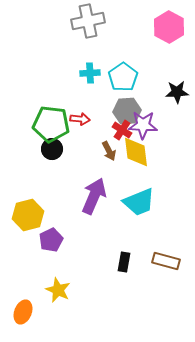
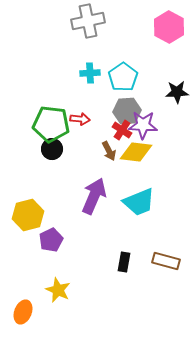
yellow diamond: rotated 76 degrees counterclockwise
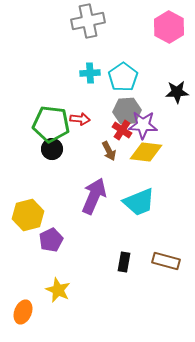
yellow diamond: moved 10 px right
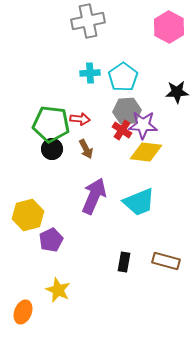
brown arrow: moved 23 px left, 2 px up
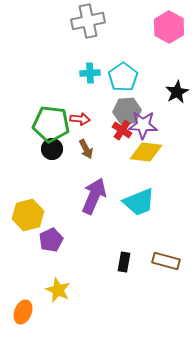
black star: rotated 25 degrees counterclockwise
